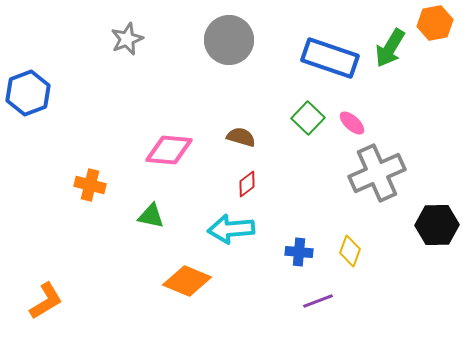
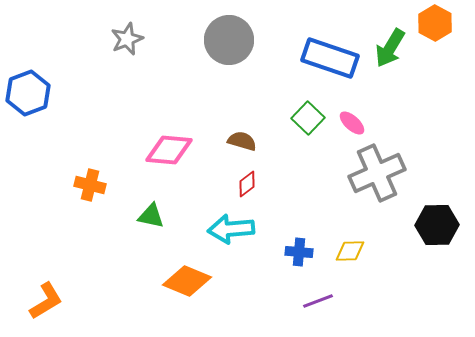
orange hexagon: rotated 20 degrees counterclockwise
brown semicircle: moved 1 px right, 4 px down
yellow diamond: rotated 68 degrees clockwise
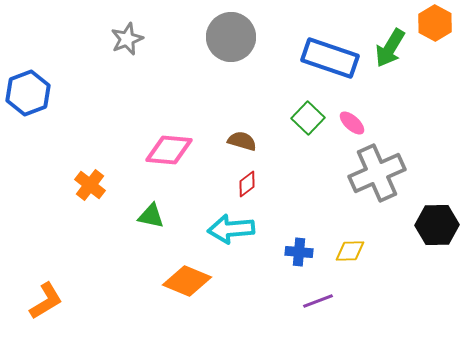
gray circle: moved 2 px right, 3 px up
orange cross: rotated 24 degrees clockwise
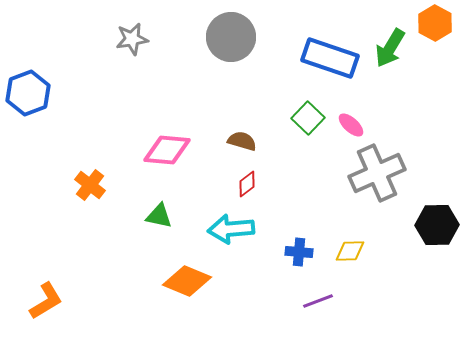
gray star: moved 5 px right; rotated 12 degrees clockwise
pink ellipse: moved 1 px left, 2 px down
pink diamond: moved 2 px left
green triangle: moved 8 px right
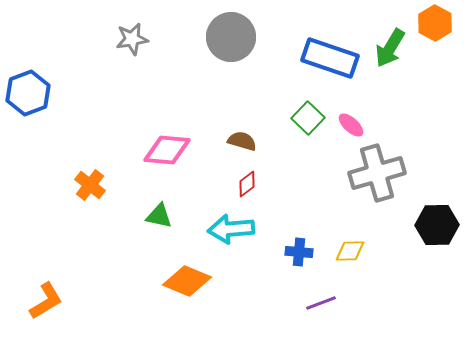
gray cross: rotated 8 degrees clockwise
purple line: moved 3 px right, 2 px down
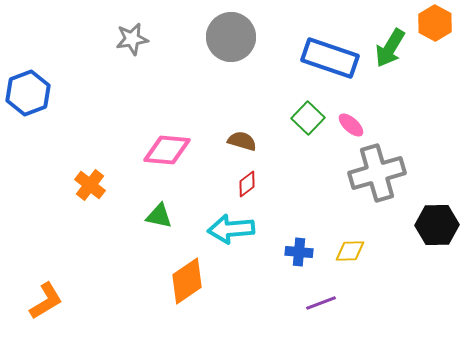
orange diamond: rotated 57 degrees counterclockwise
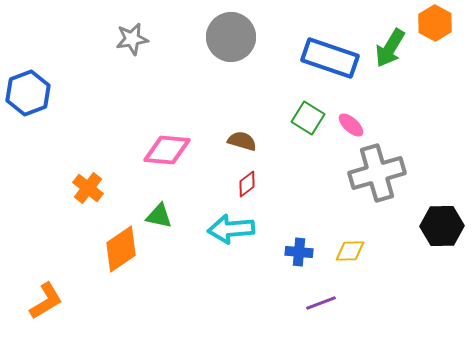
green square: rotated 12 degrees counterclockwise
orange cross: moved 2 px left, 3 px down
black hexagon: moved 5 px right, 1 px down
orange diamond: moved 66 px left, 32 px up
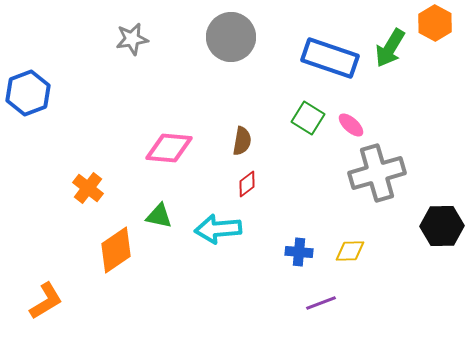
brown semicircle: rotated 84 degrees clockwise
pink diamond: moved 2 px right, 2 px up
cyan arrow: moved 13 px left
orange diamond: moved 5 px left, 1 px down
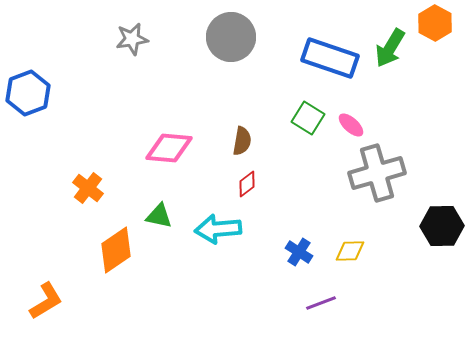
blue cross: rotated 28 degrees clockwise
